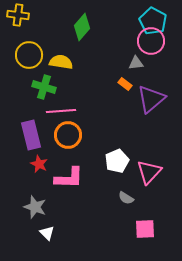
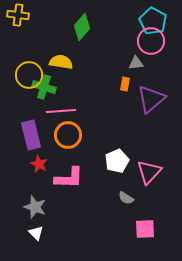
yellow circle: moved 20 px down
orange rectangle: rotated 64 degrees clockwise
white triangle: moved 11 px left
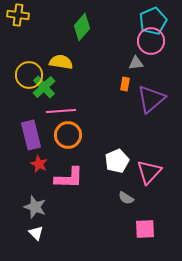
cyan pentagon: rotated 20 degrees clockwise
green cross: rotated 30 degrees clockwise
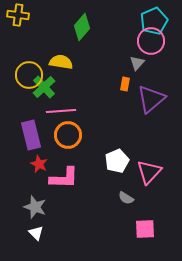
cyan pentagon: moved 1 px right
gray triangle: moved 1 px right; rotated 42 degrees counterclockwise
pink L-shape: moved 5 px left
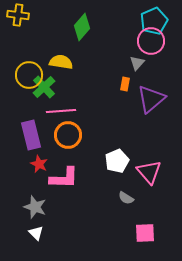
pink triangle: rotated 24 degrees counterclockwise
pink square: moved 4 px down
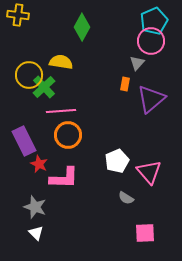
green diamond: rotated 12 degrees counterclockwise
purple rectangle: moved 7 px left, 6 px down; rotated 12 degrees counterclockwise
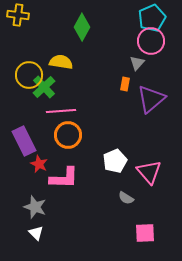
cyan pentagon: moved 2 px left, 3 px up
white pentagon: moved 2 px left
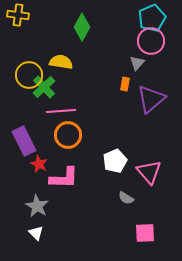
gray star: moved 2 px right, 1 px up; rotated 10 degrees clockwise
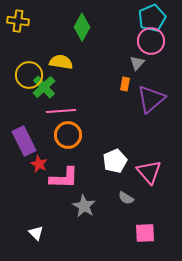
yellow cross: moved 6 px down
gray star: moved 47 px right
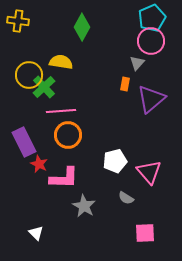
purple rectangle: moved 1 px down
white pentagon: rotated 10 degrees clockwise
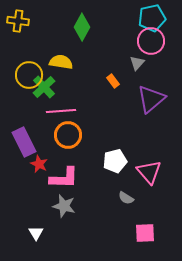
cyan pentagon: rotated 12 degrees clockwise
orange rectangle: moved 12 px left, 3 px up; rotated 48 degrees counterclockwise
gray star: moved 20 px left; rotated 15 degrees counterclockwise
white triangle: rotated 14 degrees clockwise
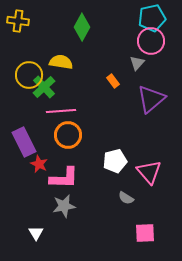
gray star: rotated 25 degrees counterclockwise
